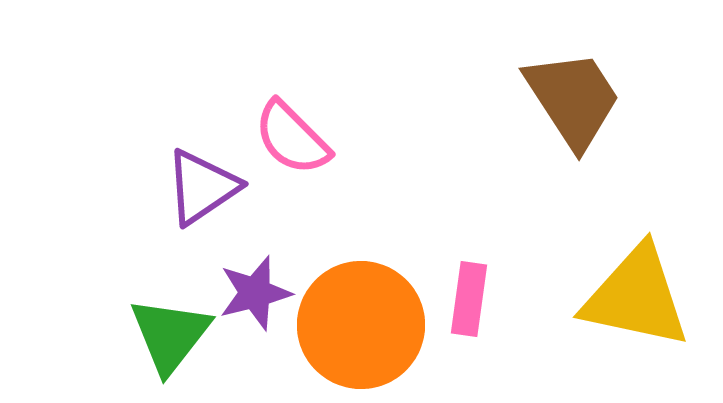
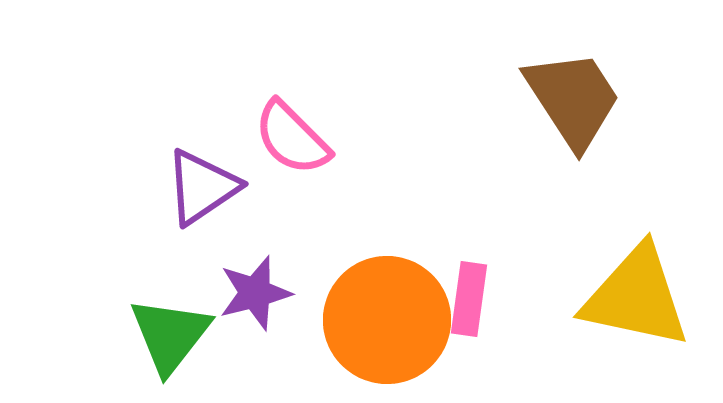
orange circle: moved 26 px right, 5 px up
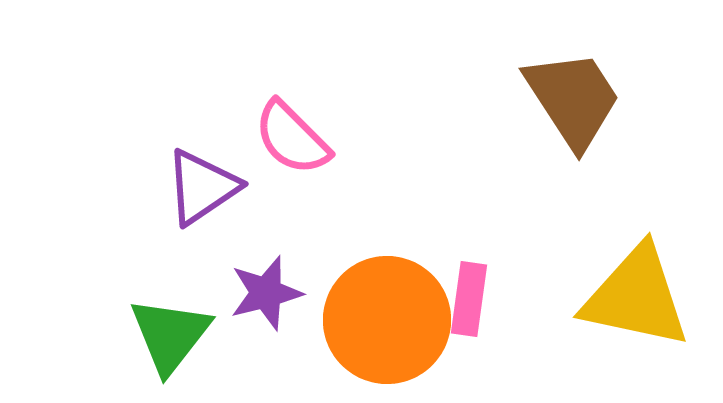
purple star: moved 11 px right
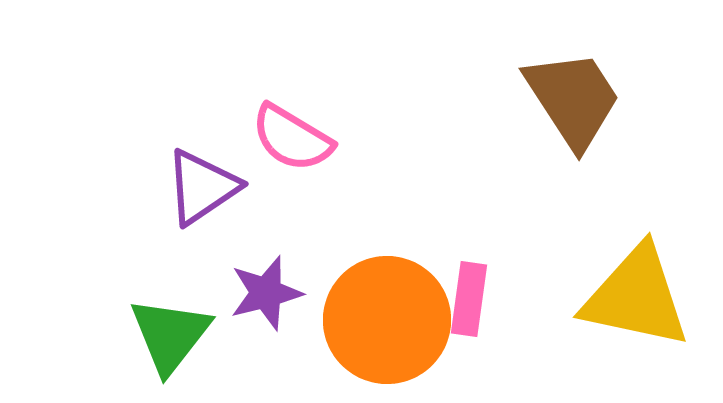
pink semicircle: rotated 14 degrees counterclockwise
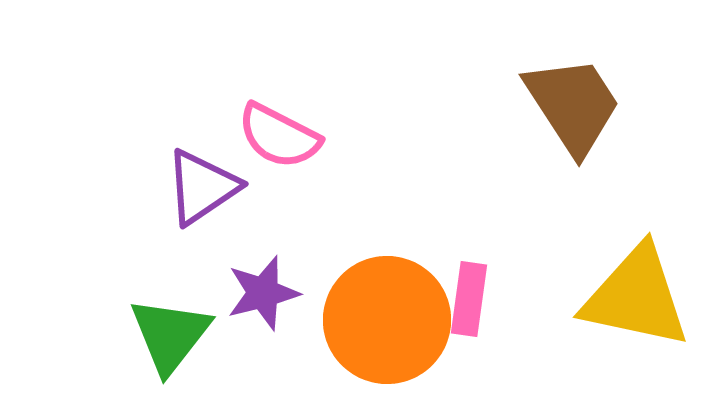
brown trapezoid: moved 6 px down
pink semicircle: moved 13 px left, 2 px up; rotated 4 degrees counterclockwise
purple star: moved 3 px left
